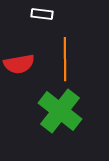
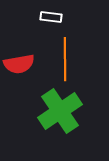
white rectangle: moved 9 px right, 3 px down
green cross: rotated 18 degrees clockwise
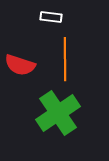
red semicircle: moved 1 px right, 1 px down; rotated 28 degrees clockwise
green cross: moved 2 px left, 2 px down
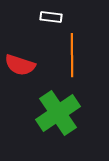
orange line: moved 7 px right, 4 px up
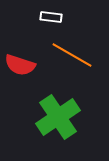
orange line: rotated 60 degrees counterclockwise
green cross: moved 4 px down
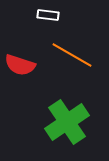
white rectangle: moved 3 px left, 2 px up
green cross: moved 9 px right, 5 px down
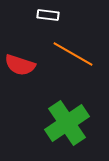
orange line: moved 1 px right, 1 px up
green cross: moved 1 px down
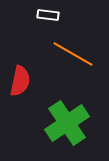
red semicircle: moved 16 px down; rotated 96 degrees counterclockwise
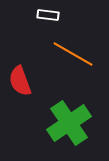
red semicircle: rotated 148 degrees clockwise
green cross: moved 2 px right
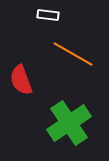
red semicircle: moved 1 px right, 1 px up
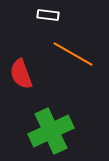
red semicircle: moved 6 px up
green cross: moved 18 px left, 8 px down; rotated 9 degrees clockwise
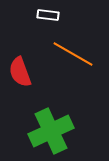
red semicircle: moved 1 px left, 2 px up
